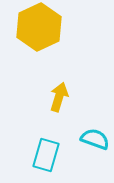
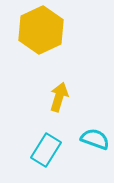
yellow hexagon: moved 2 px right, 3 px down
cyan rectangle: moved 5 px up; rotated 16 degrees clockwise
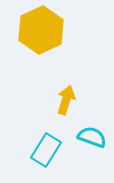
yellow arrow: moved 7 px right, 3 px down
cyan semicircle: moved 3 px left, 2 px up
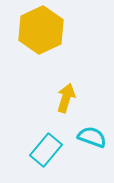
yellow arrow: moved 2 px up
cyan rectangle: rotated 8 degrees clockwise
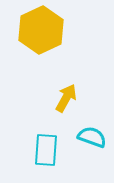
yellow arrow: rotated 12 degrees clockwise
cyan rectangle: rotated 36 degrees counterclockwise
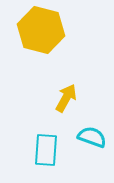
yellow hexagon: rotated 21 degrees counterclockwise
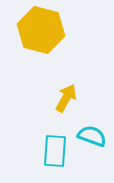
cyan semicircle: moved 1 px up
cyan rectangle: moved 9 px right, 1 px down
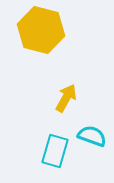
cyan rectangle: rotated 12 degrees clockwise
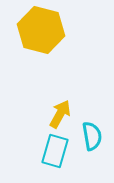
yellow arrow: moved 6 px left, 16 px down
cyan semicircle: rotated 60 degrees clockwise
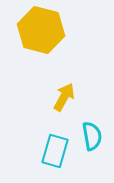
yellow arrow: moved 4 px right, 17 px up
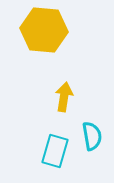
yellow hexagon: moved 3 px right; rotated 9 degrees counterclockwise
yellow arrow: rotated 20 degrees counterclockwise
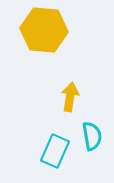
yellow arrow: moved 6 px right
cyan rectangle: rotated 8 degrees clockwise
